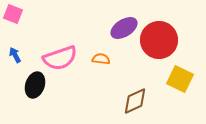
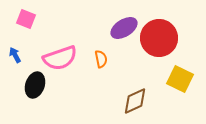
pink square: moved 13 px right, 5 px down
red circle: moved 2 px up
orange semicircle: rotated 72 degrees clockwise
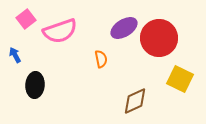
pink square: rotated 30 degrees clockwise
pink semicircle: moved 27 px up
black ellipse: rotated 15 degrees counterclockwise
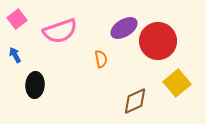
pink square: moved 9 px left
red circle: moved 1 px left, 3 px down
yellow square: moved 3 px left, 4 px down; rotated 24 degrees clockwise
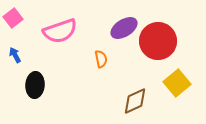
pink square: moved 4 px left, 1 px up
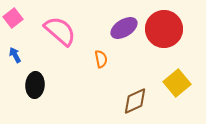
pink semicircle: rotated 120 degrees counterclockwise
red circle: moved 6 px right, 12 px up
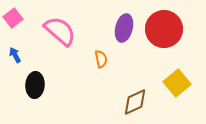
purple ellipse: rotated 44 degrees counterclockwise
brown diamond: moved 1 px down
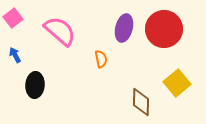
brown diamond: moved 6 px right; rotated 64 degrees counterclockwise
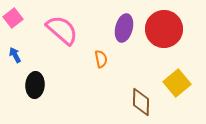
pink semicircle: moved 2 px right, 1 px up
